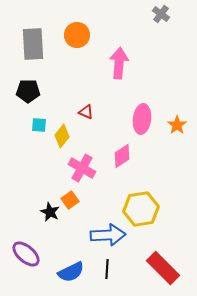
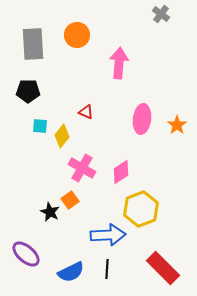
cyan square: moved 1 px right, 1 px down
pink diamond: moved 1 px left, 16 px down
yellow hexagon: rotated 12 degrees counterclockwise
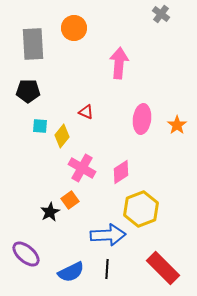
orange circle: moved 3 px left, 7 px up
black star: rotated 18 degrees clockwise
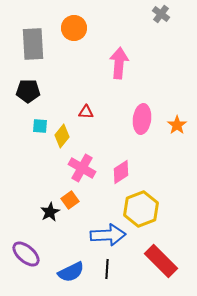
red triangle: rotated 21 degrees counterclockwise
red rectangle: moved 2 px left, 7 px up
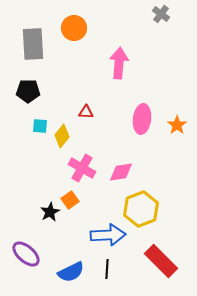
pink diamond: rotated 25 degrees clockwise
